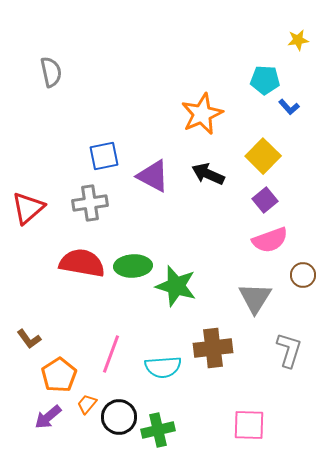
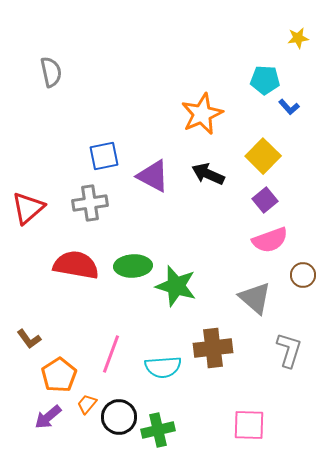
yellow star: moved 2 px up
red semicircle: moved 6 px left, 2 px down
gray triangle: rotated 21 degrees counterclockwise
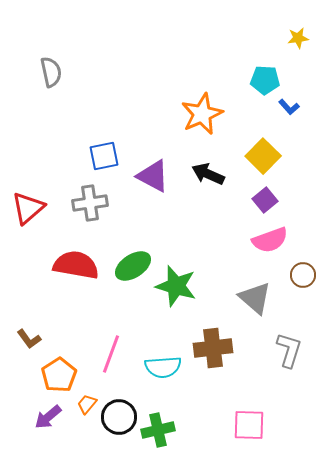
green ellipse: rotated 30 degrees counterclockwise
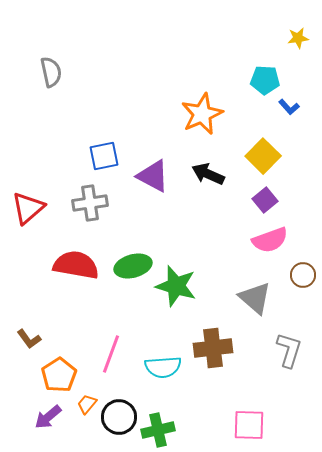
green ellipse: rotated 18 degrees clockwise
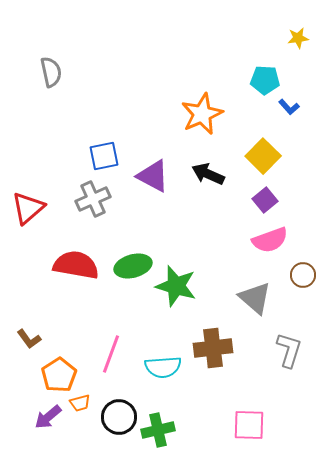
gray cross: moved 3 px right, 4 px up; rotated 16 degrees counterclockwise
orange trapezoid: moved 7 px left, 1 px up; rotated 145 degrees counterclockwise
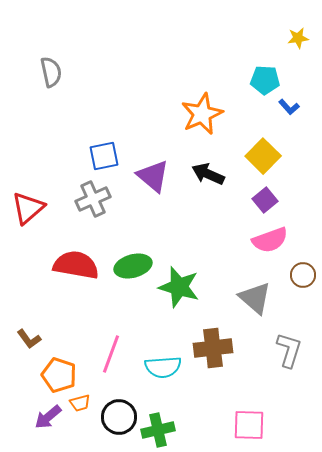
purple triangle: rotated 12 degrees clockwise
green star: moved 3 px right, 1 px down
orange pentagon: rotated 20 degrees counterclockwise
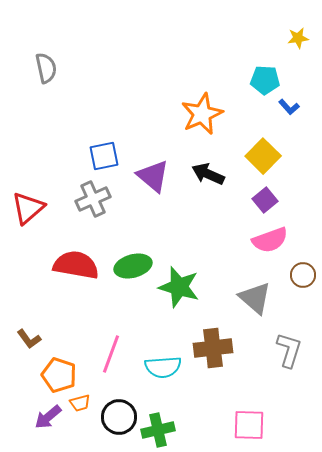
gray semicircle: moved 5 px left, 4 px up
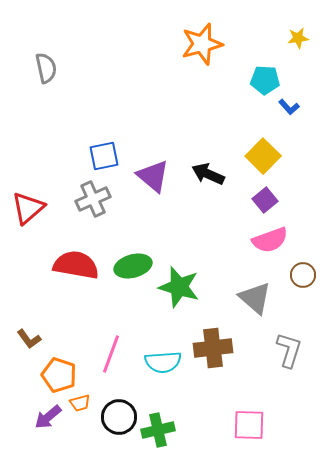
orange star: moved 70 px up; rotated 9 degrees clockwise
cyan semicircle: moved 5 px up
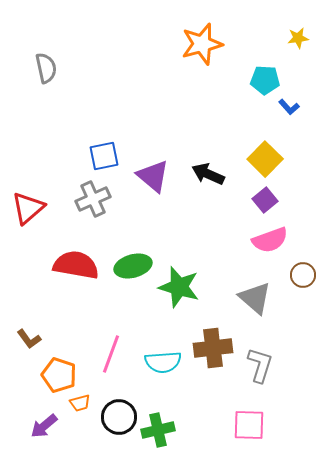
yellow square: moved 2 px right, 3 px down
gray L-shape: moved 29 px left, 15 px down
purple arrow: moved 4 px left, 9 px down
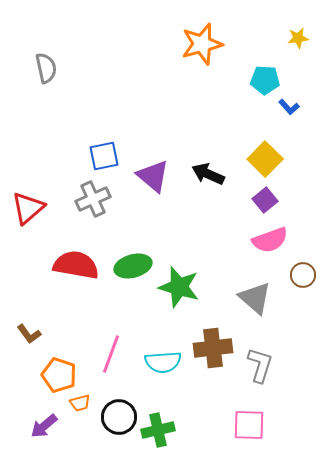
brown L-shape: moved 5 px up
